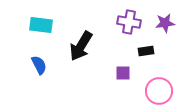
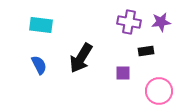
purple star: moved 4 px left, 1 px up
black arrow: moved 12 px down
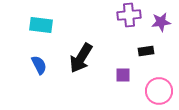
purple cross: moved 7 px up; rotated 15 degrees counterclockwise
purple square: moved 2 px down
